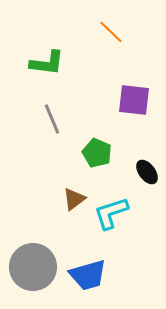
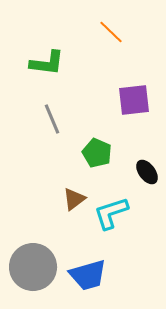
purple square: rotated 12 degrees counterclockwise
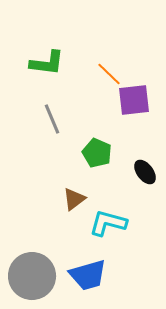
orange line: moved 2 px left, 42 px down
black ellipse: moved 2 px left
cyan L-shape: moved 3 px left, 10 px down; rotated 33 degrees clockwise
gray circle: moved 1 px left, 9 px down
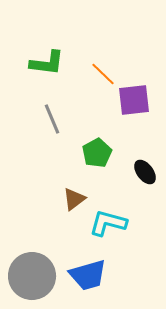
orange line: moved 6 px left
green pentagon: rotated 20 degrees clockwise
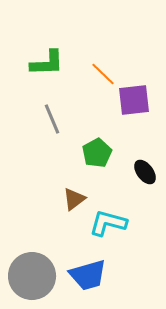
green L-shape: rotated 9 degrees counterclockwise
